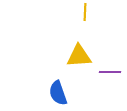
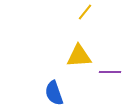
yellow line: rotated 36 degrees clockwise
blue semicircle: moved 4 px left
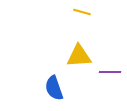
yellow line: moved 3 px left; rotated 66 degrees clockwise
blue semicircle: moved 5 px up
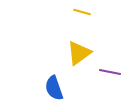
yellow triangle: moved 3 px up; rotated 32 degrees counterclockwise
purple line: rotated 10 degrees clockwise
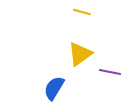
yellow triangle: moved 1 px right, 1 px down
blue semicircle: rotated 50 degrees clockwise
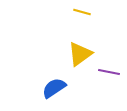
purple line: moved 1 px left
blue semicircle: rotated 25 degrees clockwise
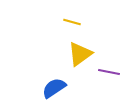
yellow line: moved 10 px left, 10 px down
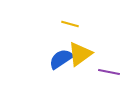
yellow line: moved 2 px left, 2 px down
blue semicircle: moved 7 px right, 29 px up
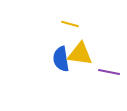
yellow triangle: rotated 44 degrees clockwise
blue semicircle: rotated 65 degrees counterclockwise
